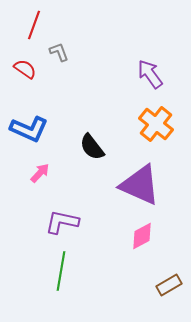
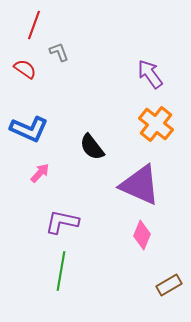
pink diamond: moved 1 px up; rotated 40 degrees counterclockwise
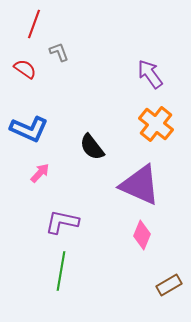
red line: moved 1 px up
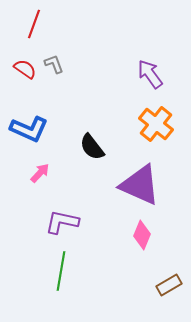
gray L-shape: moved 5 px left, 12 px down
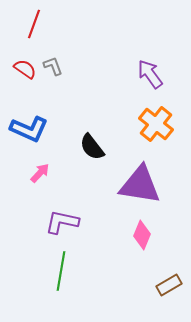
gray L-shape: moved 1 px left, 2 px down
purple triangle: rotated 15 degrees counterclockwise
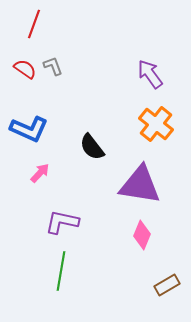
brown rectangle: moved 2 px left
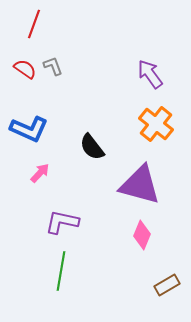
purple triangle: rotated 6 degrees clockwise
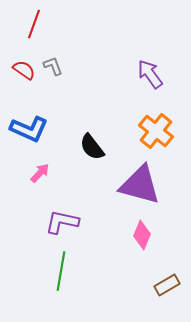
red semicircle: moved 1 px left, 1 px down
orange cross: moved 7 px down
